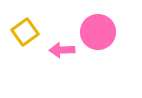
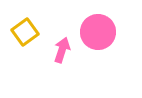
pink arrow: rotated 110 degrees clockwise
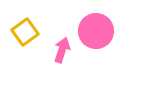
pink circle: moved 2 px left, 1 px up
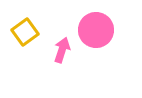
pink circle: moved 1 px up
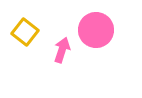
yellow square: rotated 16 degrees counterclockwise
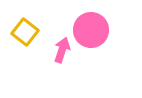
pink circle: moved 5 px left
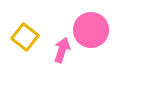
yellow square: moved 5 px down
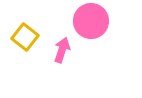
pink circle: moved 9 px up
